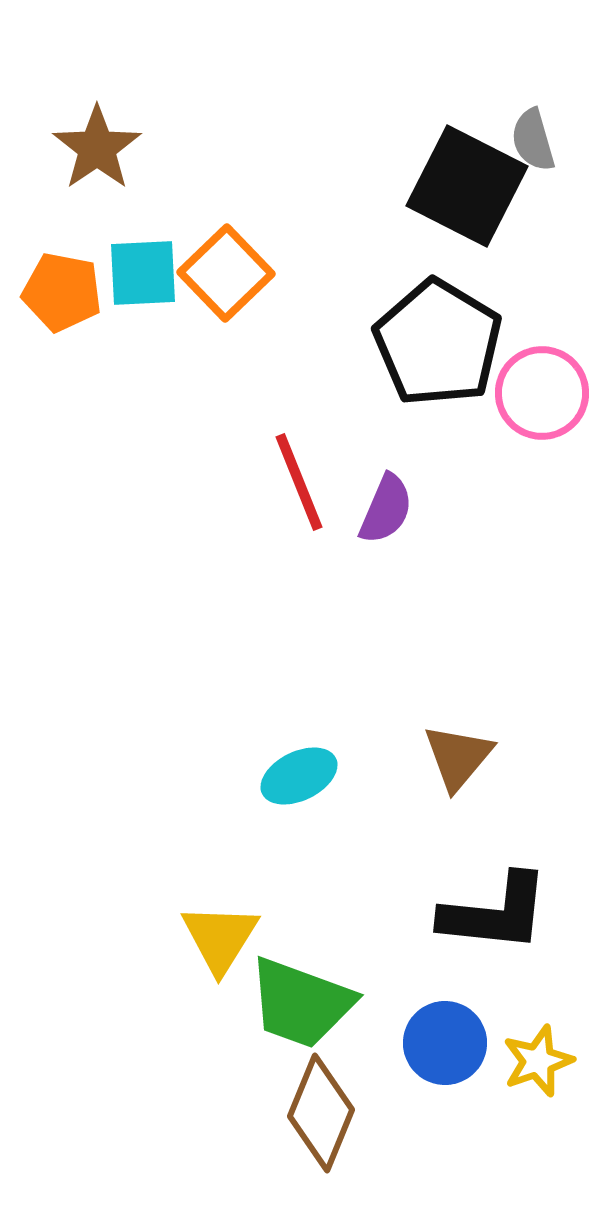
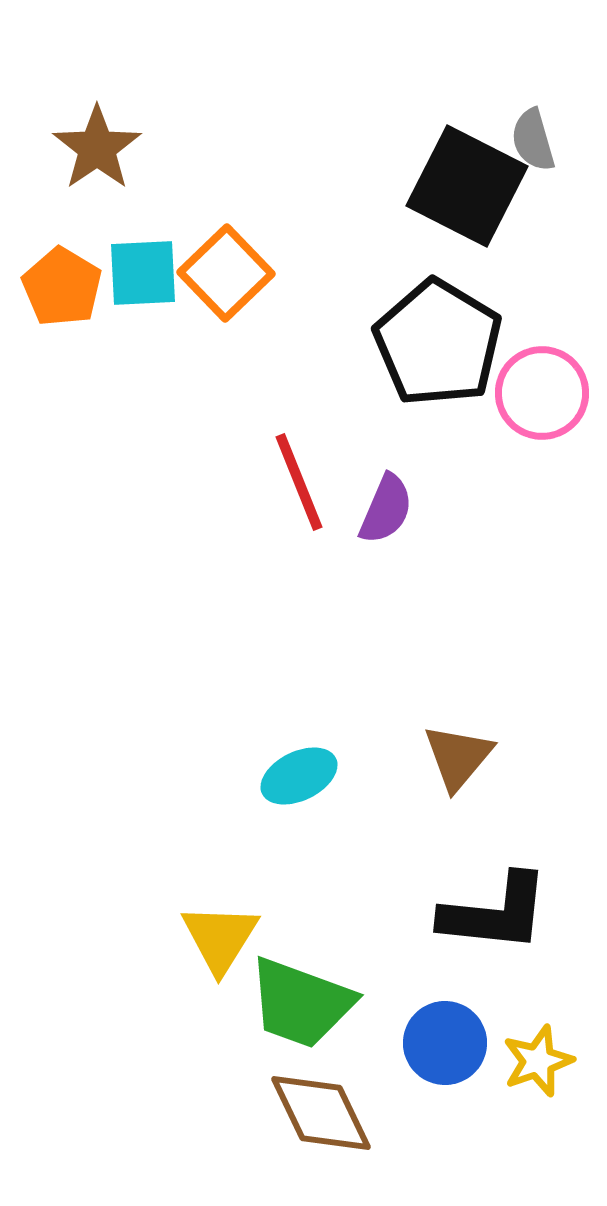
orange pentagon: moved 5 px up; rotated 20 degrees clockwise
brown diamond: rotated 48 degrees counterclockwise
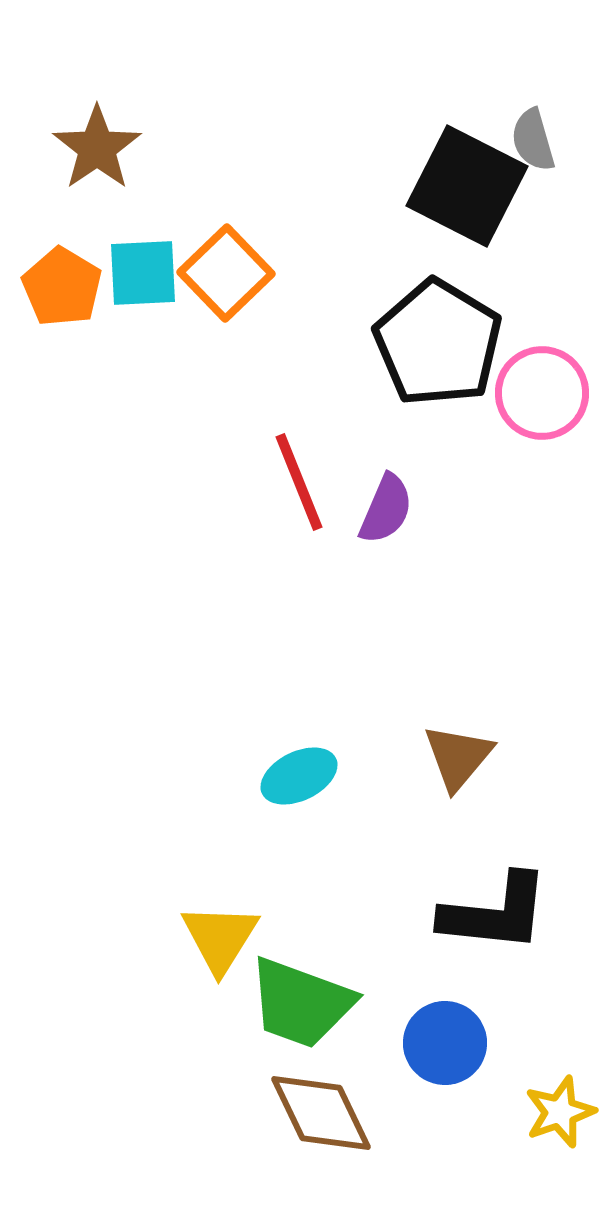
yellow star: moved 22 px right, 51 px down
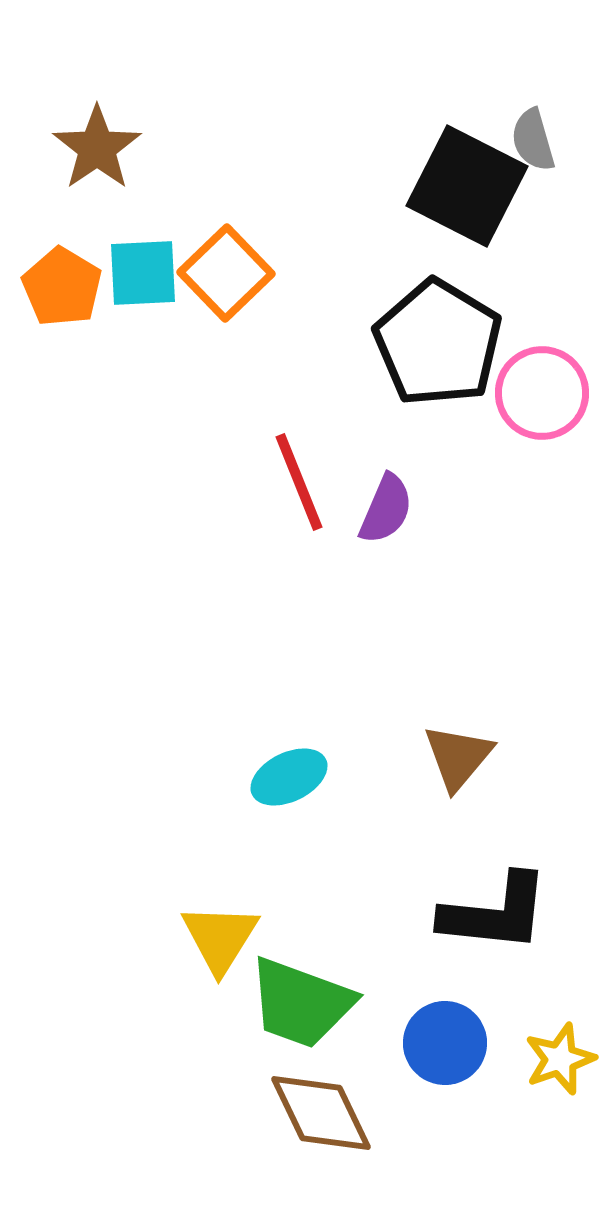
cyan ellipse: moved 10 px left, 1 px down
yellow star: moved 53 px up
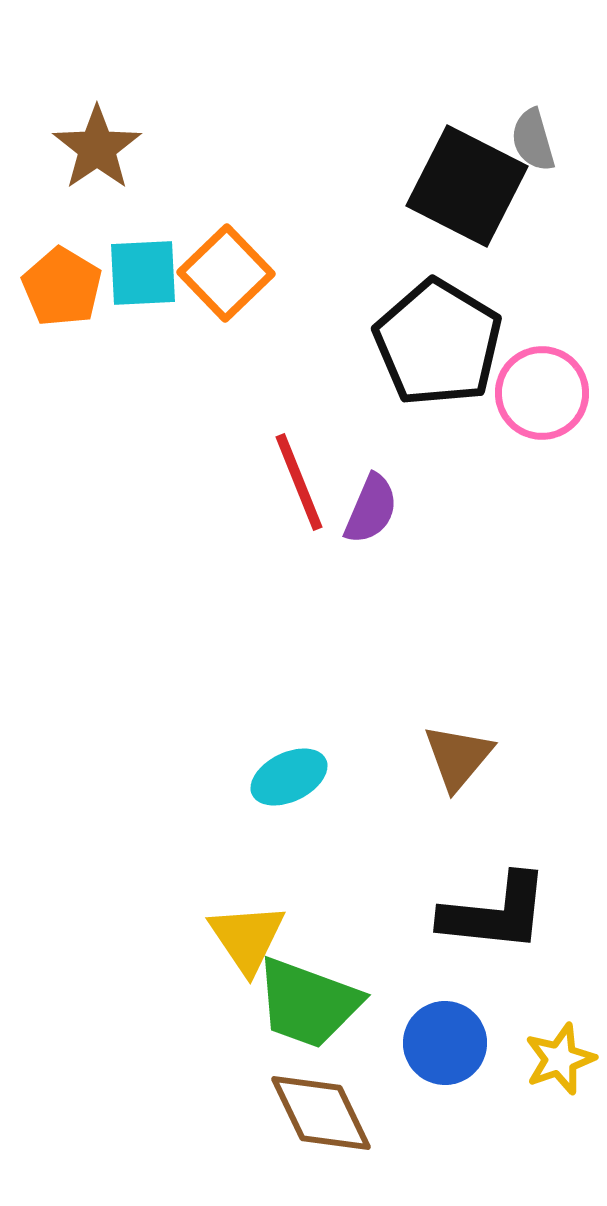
purple semicircle: moved 15 px left
yellow triangle: moved 27 px right; rotated 6 degrees counterclockwise
green trapezoid: moved 7 px right
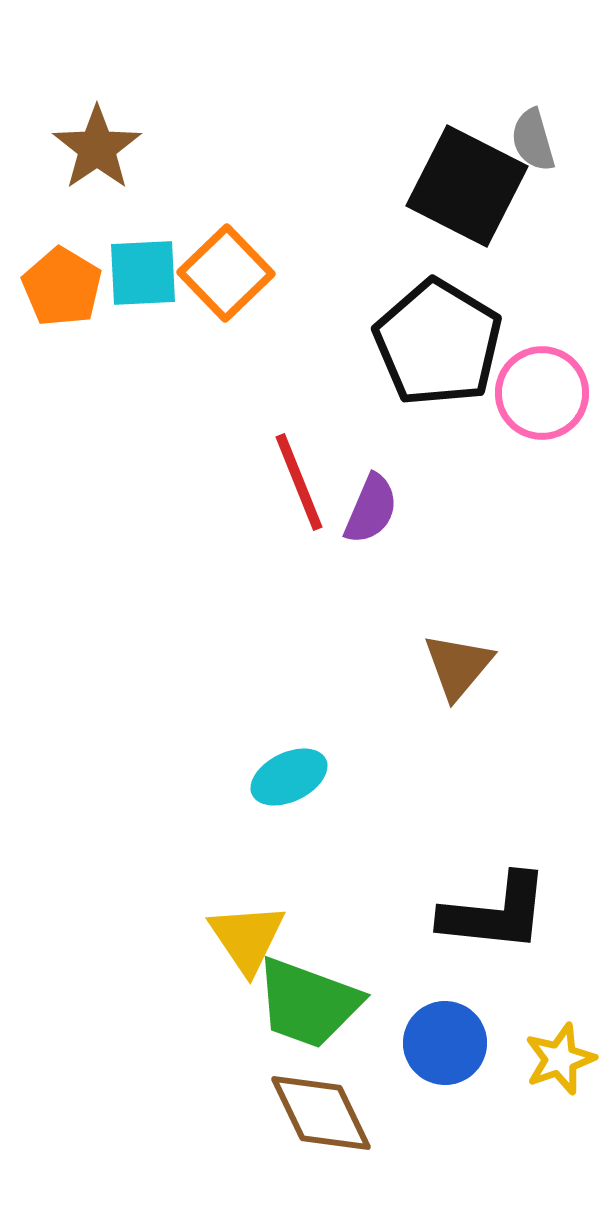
brown triangle: moved 91 px up
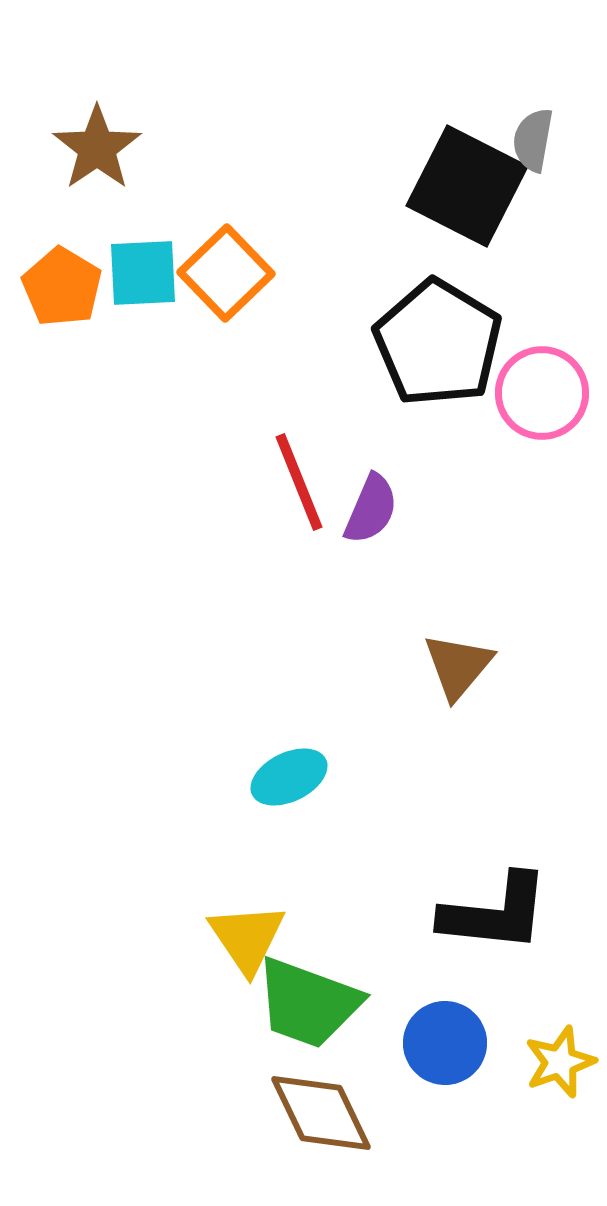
gray semicircle: rotated 26 degrees clockwise
yellow star: moved 3 px down
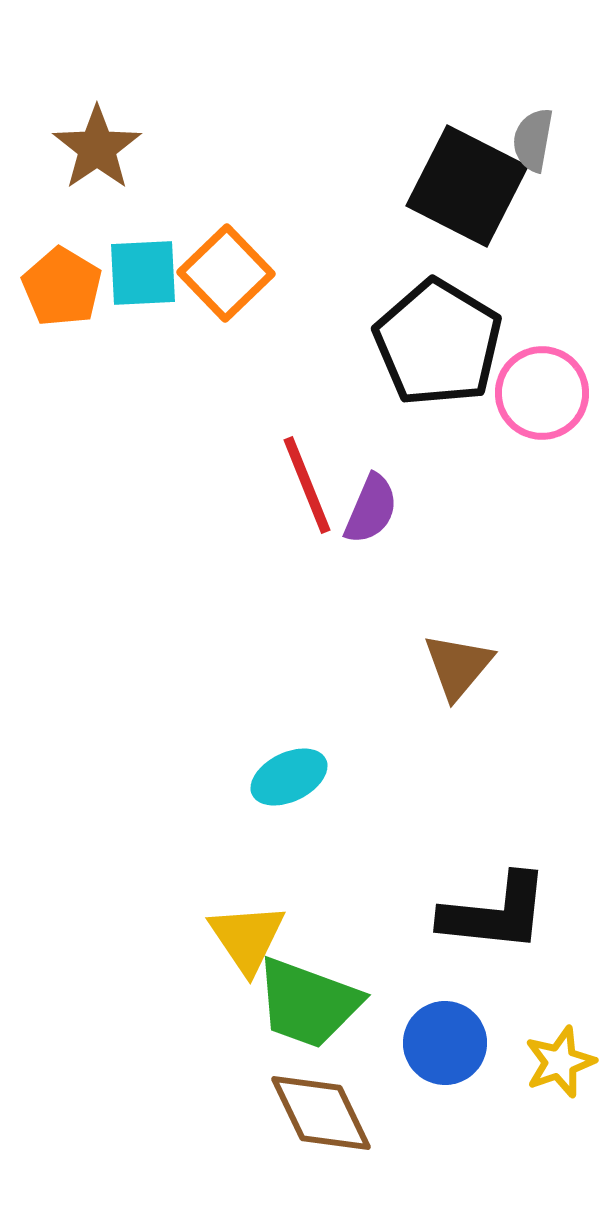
red line: moved 8 px right, 3 px down
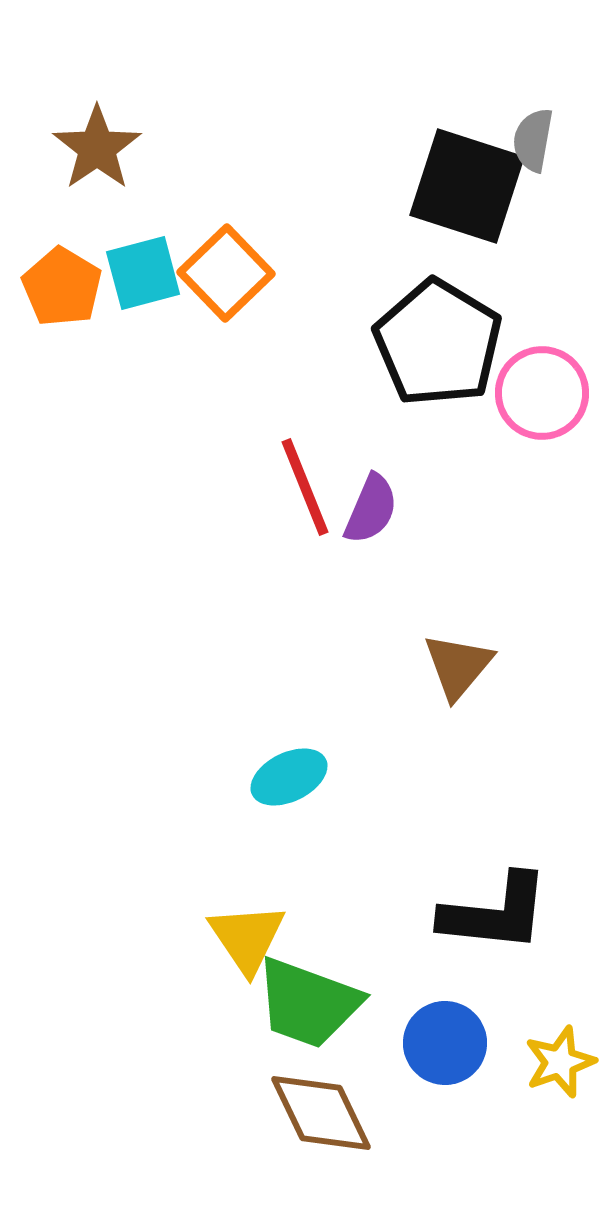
black square: rotated 9 degrees counterclockwise
cyan square: rotated 12 degrees counterclockwise
red line: moved 2 px left, 2 px down
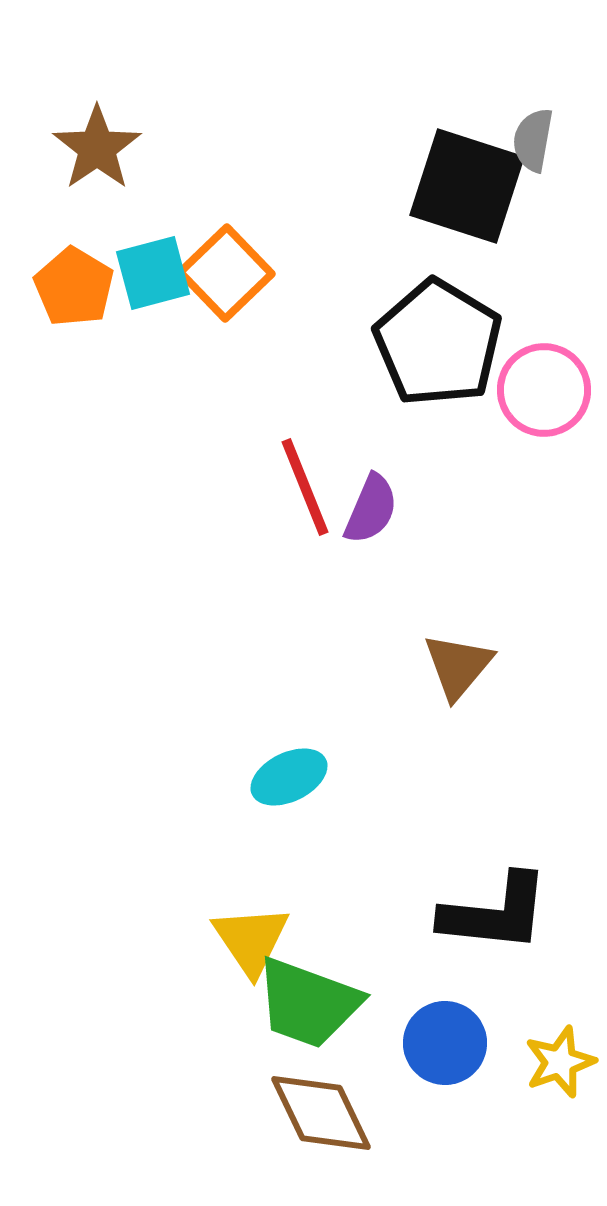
cyan square: moved 10 px right
orange pentagon: moved 12 px right
pink circle: moved 2 px right, 3 px up
yellow triangle: moved 4 px right, 2 px down
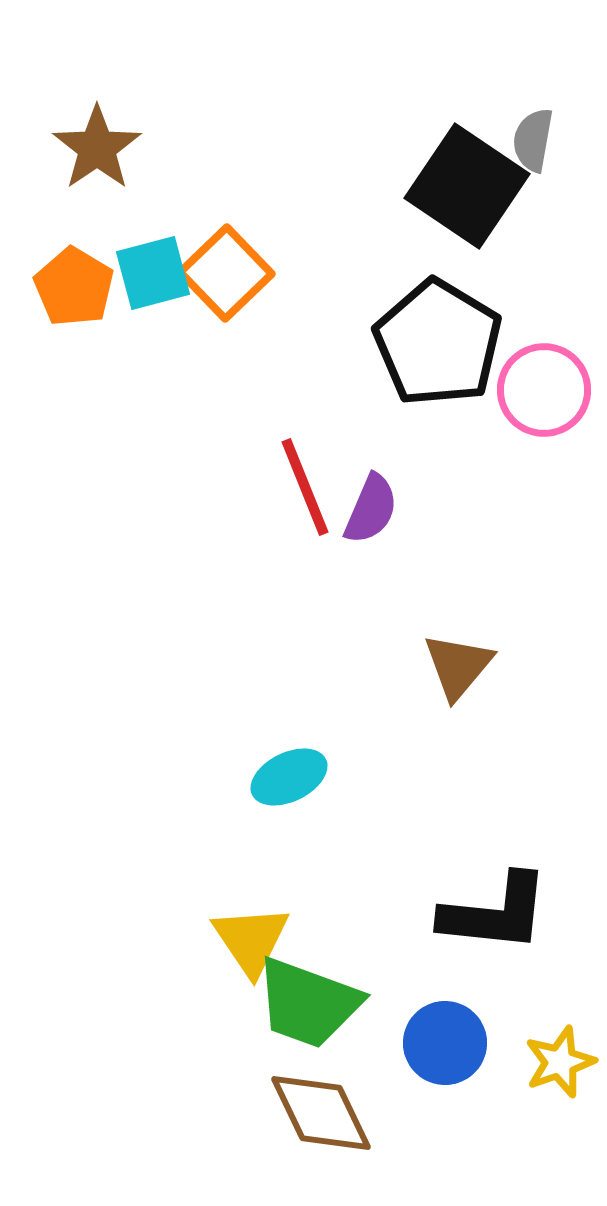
black square: rotated 16 degrees clockwise
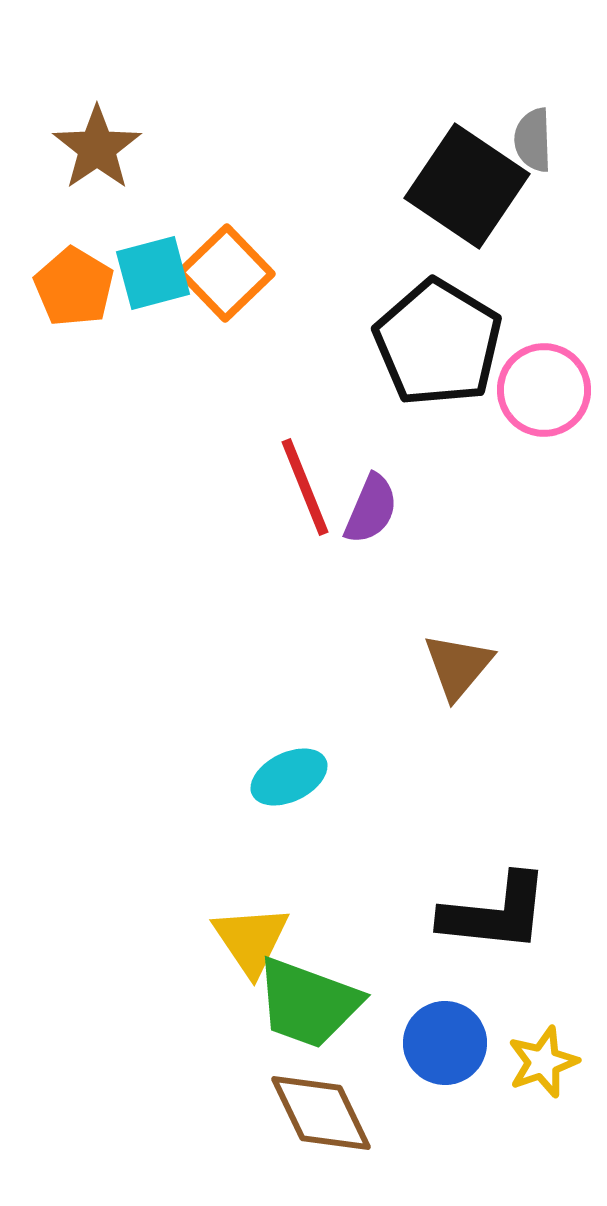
gray semicircle: rotated 12 degrees counterclockwise
yellow star: moved 17 px left
